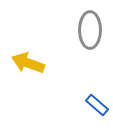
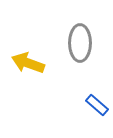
gray ellipse: moved 10 px left, 13 px down
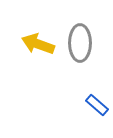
yellow arrow: moved 10 px right, 19 px up
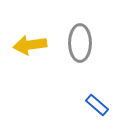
yellow arrow: moved 8 px left, 1 px down; rotated 28 degrees counterclockwise
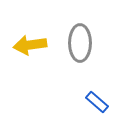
blue rectangle: moved 3 px up
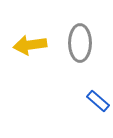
blue rectangle: moved 1 px right, 1 px up
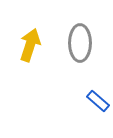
yellow arrow: rotated 116 degrees clockwise
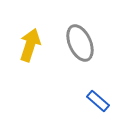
gray ellipse: rotated 24 degrees counterclockwise
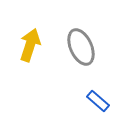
gray ellipse: moved 1 px right, 4 px down
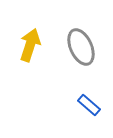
blue rectangle: moved 9 px left, 4 px down
